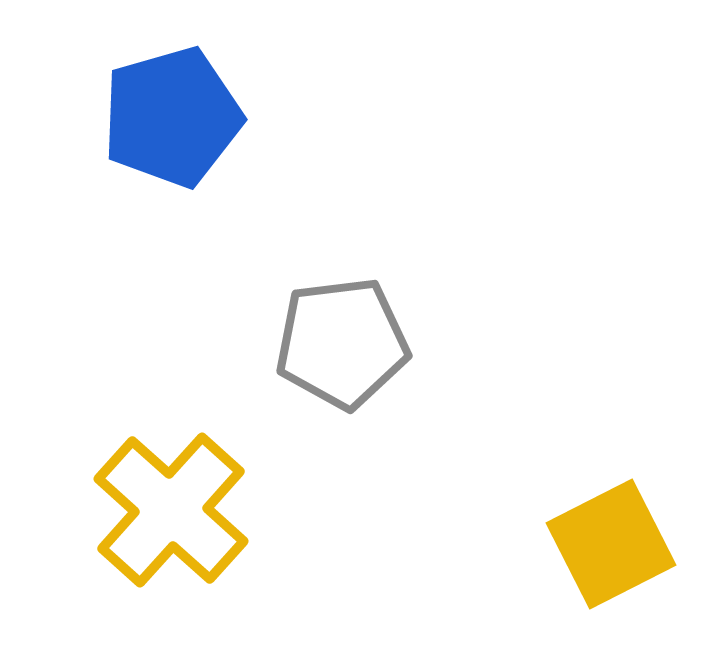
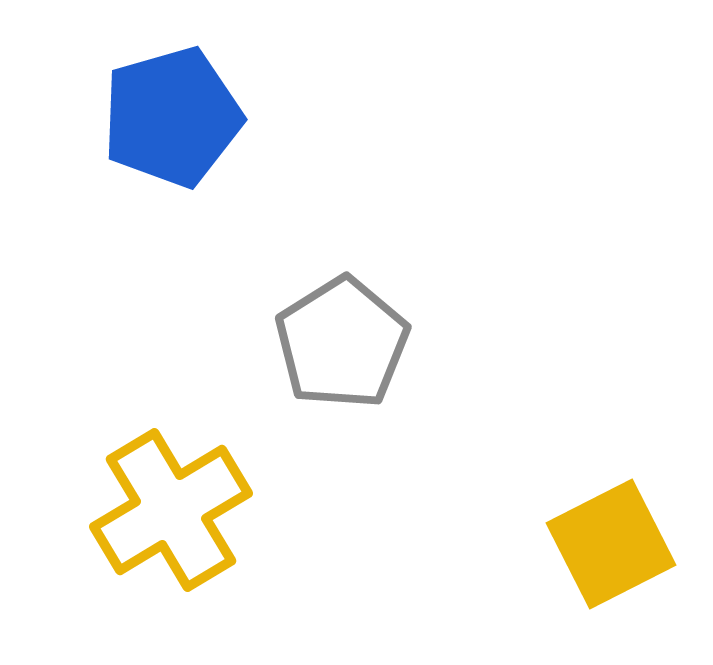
gray pentagon: rotated 25 degrees counterclockwise
yellow cross: rotated 17 degrees clockwise
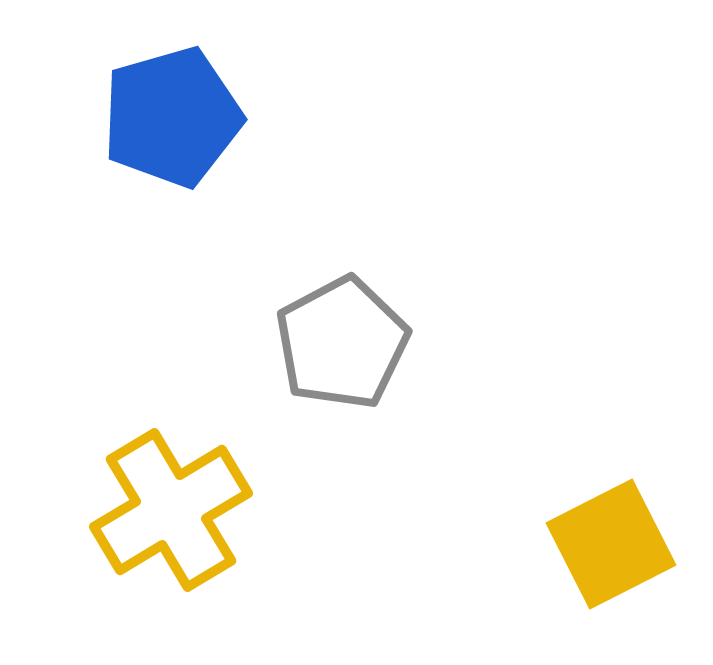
gray pentagon: rotated 4 degrees clockwise
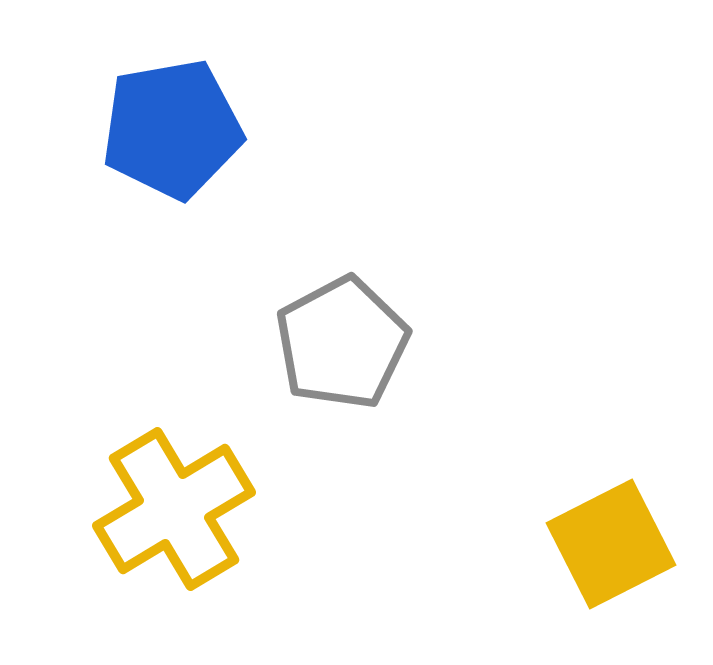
blue pentagon: moved 12 px down; rotated 6 degrees clockwise
yellow cross: moved 3 px right, 1 px up
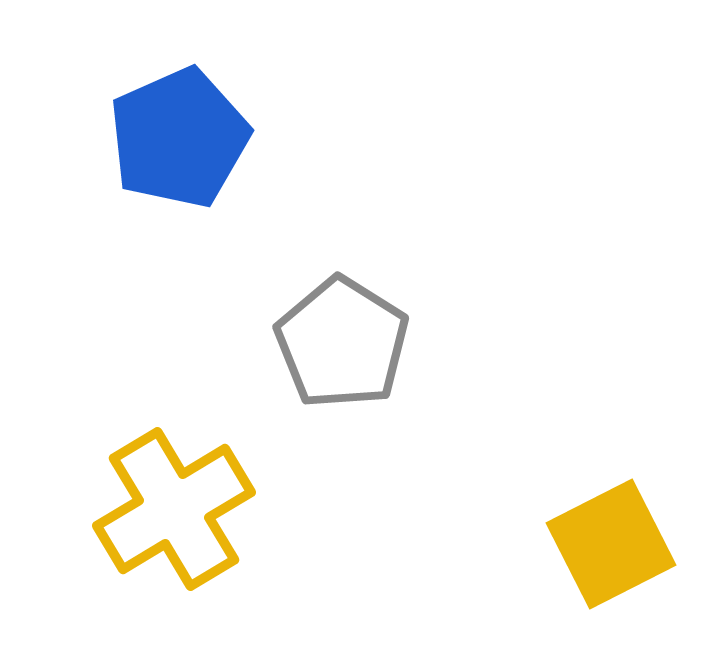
blue pentagon: moved 7 px right, 9 px down; rotated 14 degrees counterclockwise
gray pentagon: rotated 12 degrees counterclockwise
